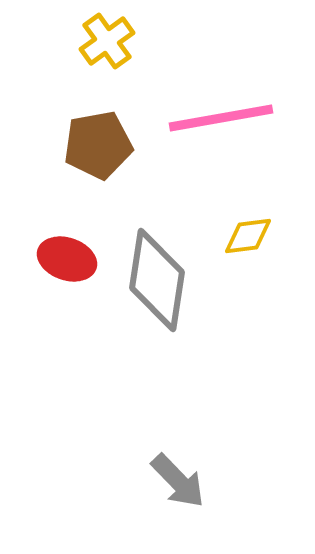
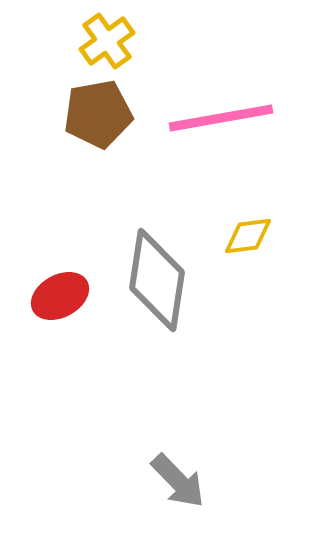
brown pentagon: moved 31 px up
red ellipse: moved 7 px left, 37 px down; rotated 48 degrees counterclockwise
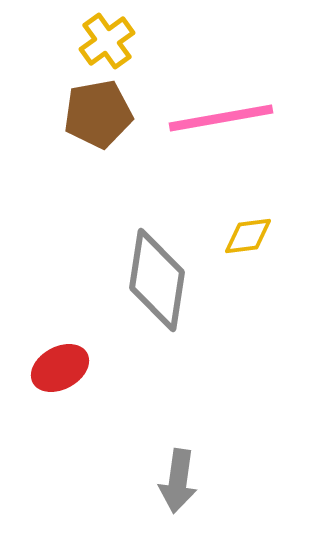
red ellipse: moved 72 px down
gray arrow: rotated 52 degrees clockwise
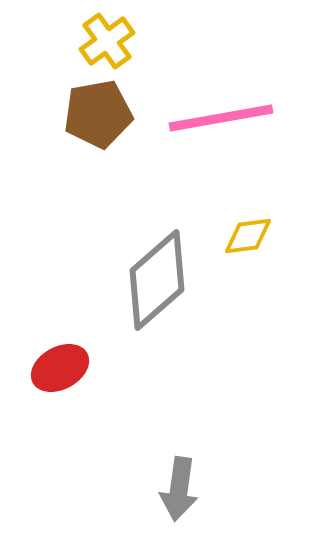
gray diamond: rotated 40 degrees clockwise
gray arrow: moved 1 px right, 8 px down
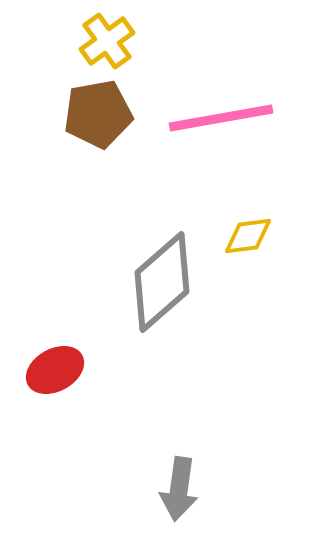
gray diamond: moved 5 px right, 2 px down
red ellipse: moved 5 px left, 2 px down
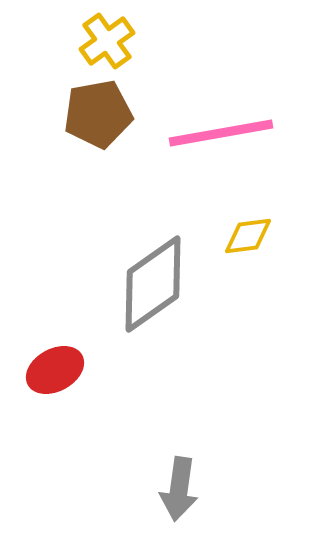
pink line: moved 15 px down
gray diamond: moved 9 px left, 2 px down; rotated 6 degrees clockwise
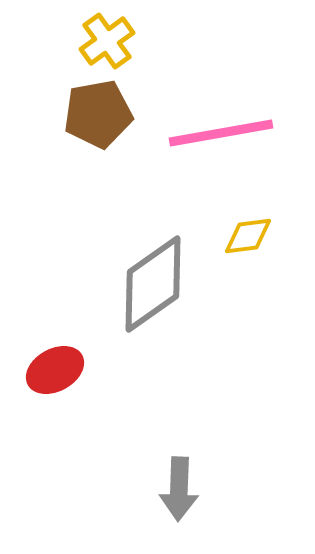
gray arrow: rotated 6 degrees counterclockwise
